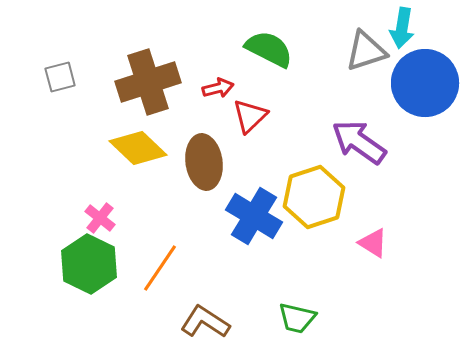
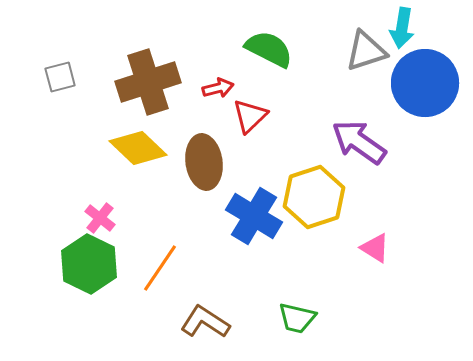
pink triangle: moved 2 px right, 5 px down
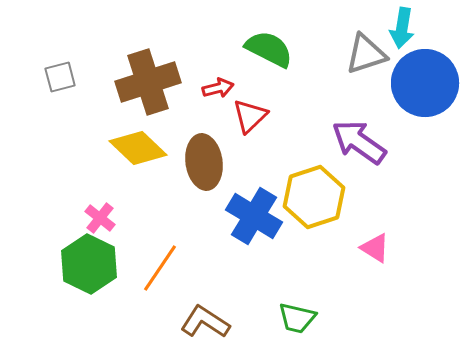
gray triangle: moved 3 px down
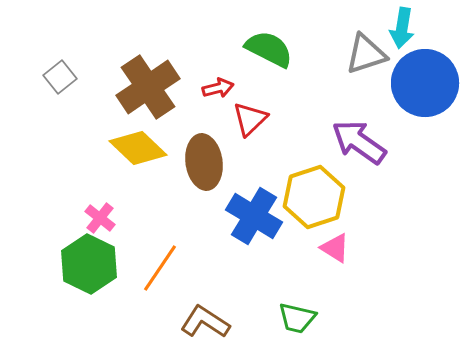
gray square: rotated 24 degrees counterclockwise
brown cross: moved 5 px down; rotated 16 degrees counterclockwise
red triangle: moved 3 px down
pink triangle: moved 40 px left
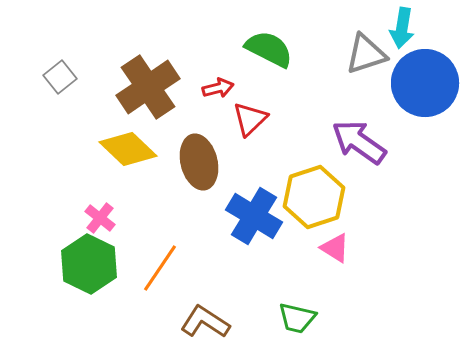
yellow diamond: moved 10 px left, 1 px down
brown ellipse: moved 5 px left; rotated 6 degrees counterclockwise
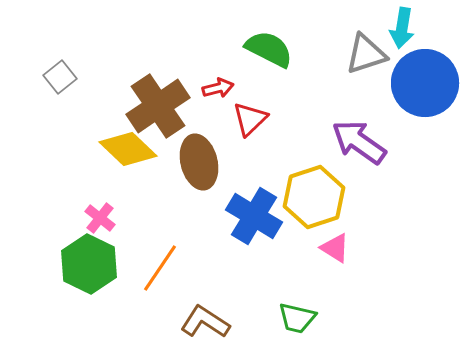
brown cross: moved 10 px right, 19 px down
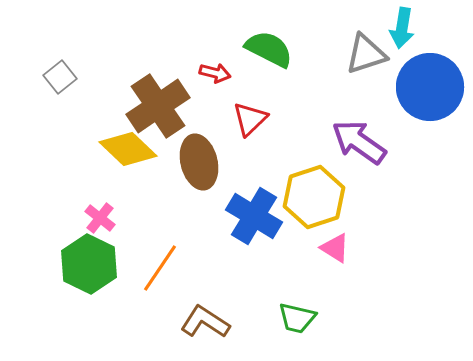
blue circle: moved 5 px right, 4 px down
red arrow: moved 3 px left, 15 px up; rotated 28 degrees clockwise
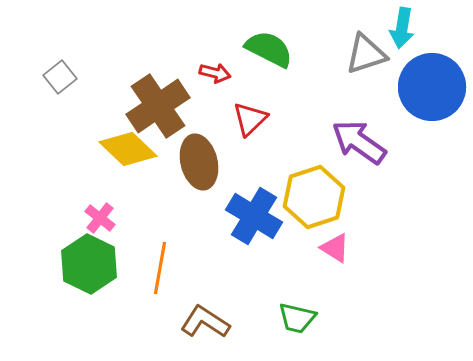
blue circle: moved 2 px right
orange line: rotated 24 degrees counterclockwise
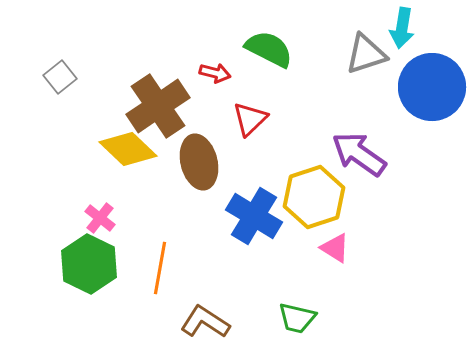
purple arrow: moved 12 px down
